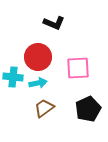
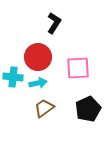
black L-shape: rotated 80 degrees counterclockwise
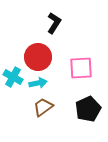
pink square: moved 3 px right
cyan cross: rotated 24 degrees clockwise
brown trapezoid: moved 1 px left, 1 px up
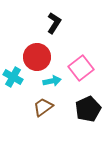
red circle: moved 1 px left
pink square: rotated 35 degrees counterclockwise
cyan arrow: moved 14 px right, 2 px up
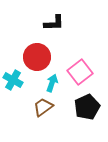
black L-shape: rotated 55 degrees clockwise
pink square: moved 1 px left, 4 px down
cyan cross: moved 3 px down
cyan arrow: moved 2 px down; rotated 60 degrees counterclockwise
black pentagon: moved 1 px left, 2 px up
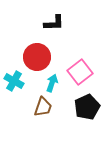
cyan cross: moved 1 px right, 1 px down
brown trapezoid: rotated 145 degrees clockwise
